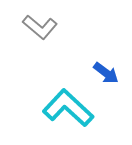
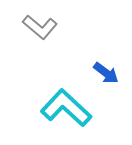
cyan L-shape: moved 2 px left
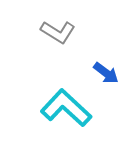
gray L-shape: moved 18 px right, 5 px down; rotated 8 degrees counterclockwise
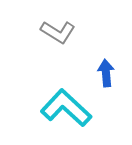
blue arrow: rotated 132 degrees counterclockwise
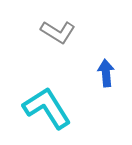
cyan L-shape: moved 19 px left; rotated 15 degrees clockwise
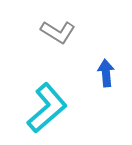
cyan L-shape: rotated 81 degrees clockwise
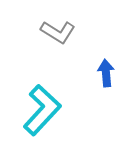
cyan L-shape: moved 5 px left, 2 px down; rotated 6 degrees counterclockwise
